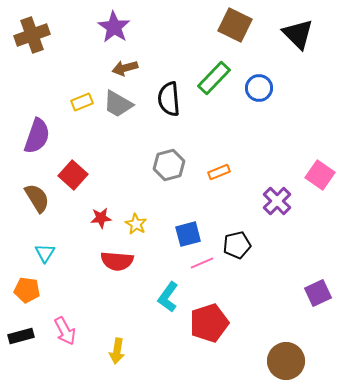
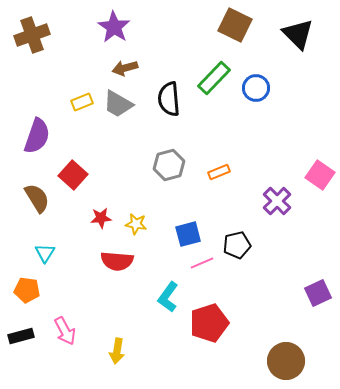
blue circle: moved 3 px left
yellow star: rotated 20 degrees counterclockwise
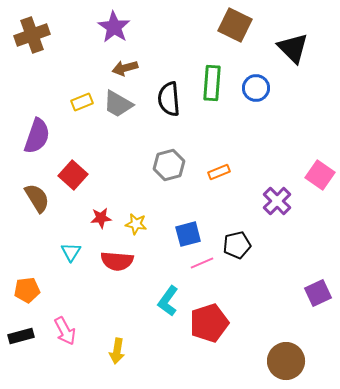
black triangle: moved 5 px left, 14 px down
green rectangle: moved 2 px left, 5 px down; rotated 40 degrees counterclockwise
cyan triangle: moved 26 px right, 1 px up
orange pentagon: rotated 15 degrees counterclockwise
cyan L-shape: moved 4 px down
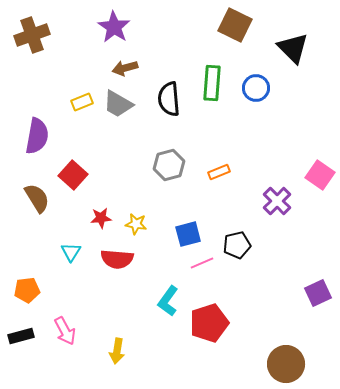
purple semicircle: rotated 9 degrees counterclockwise
red semicircle: moved 2 px up
brown circle: moved 3 px down
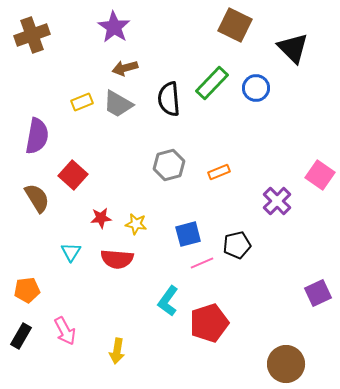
green rectangle: rotated 40 degrees clockwise
black rectangle: rotated 45 degrees counterclockwise
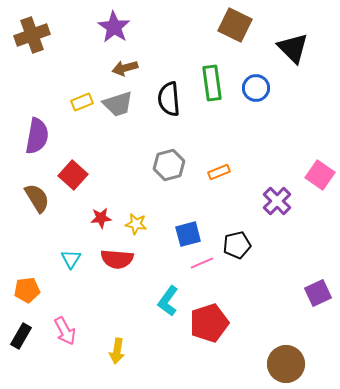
green rectangle: rotated 52 degrees counterclockwise
gray trapezoid: rotated 48 degrees counterclockwise
cyan triangle: moved 7 px down
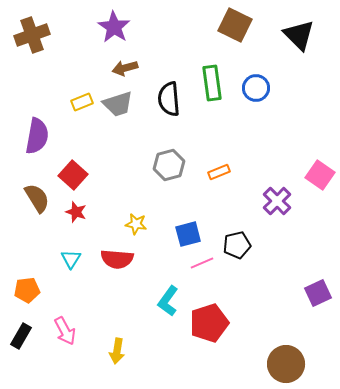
black triangle: moved 6 px right, 13 px up
red star: moved 25 px left, 6 px up; rotated 25 degrees clockwise
